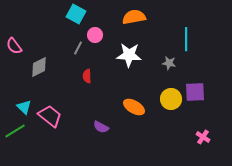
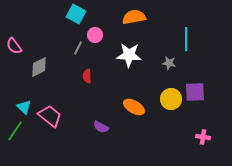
green line: rotated 25 degrees counterclockwise
pink cross: rotated 24 degrees counterclockwise
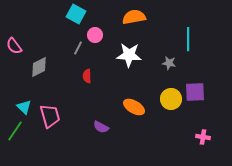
cyan line: moved 2 px right
pink trapezoid: rotated 35 degrees clockwise
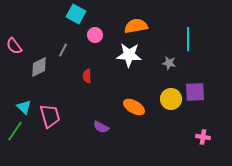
orange semicircle: moved 2 px right, 9 px down
gray line: moved 15 px left, 2 px down
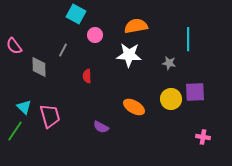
gray diamond: rotated 65 degrees counterclockwise
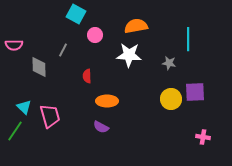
pink semicircle: moved 1 px up; rotated 54 degrees counterclockwise
orange ellipse: moved 27 px left, 6 px up; rotated 30 degrees counterclockwise
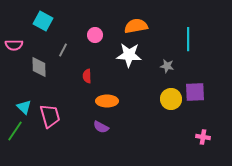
cyan square: moved 33 px left, 7 px down
gray star: moved 2 px left, 3 px down
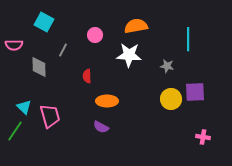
cyan square: moved 1 px right, 1 px down
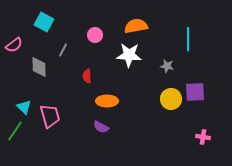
pink semicircle: rotated 36 degrees counterclockwise
